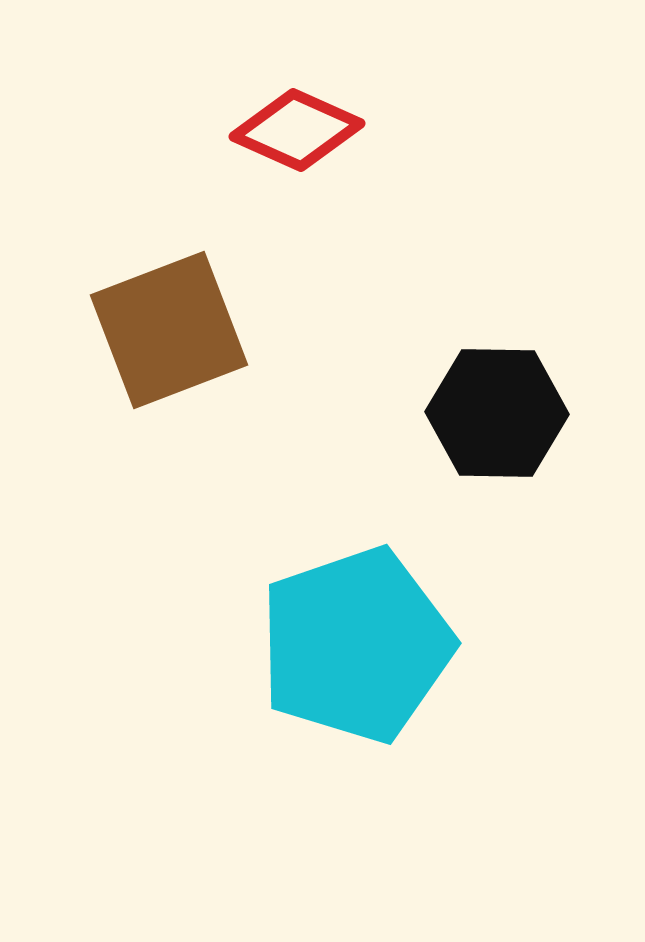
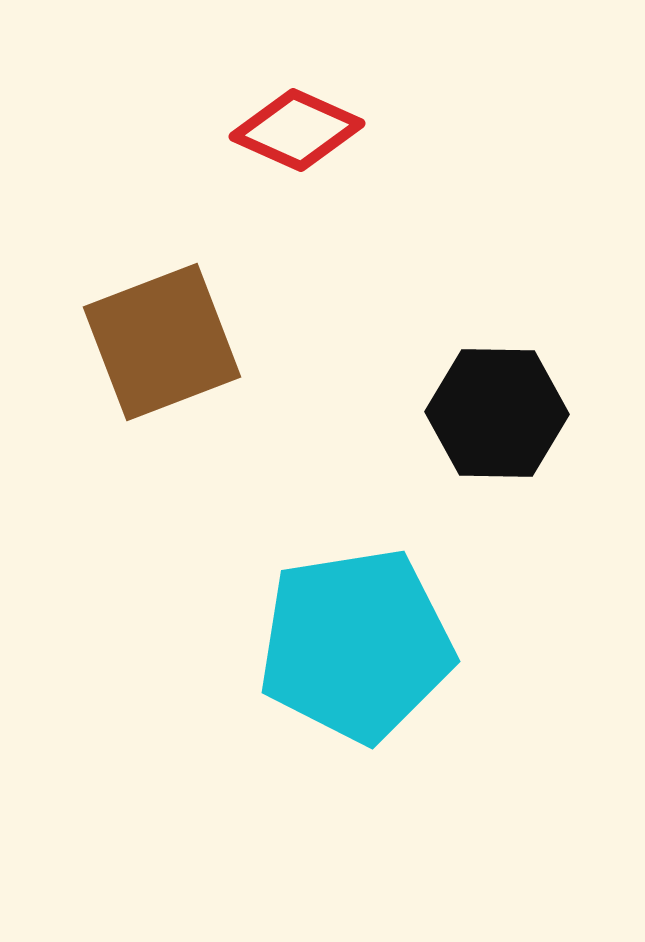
brown square: moved 7 px left, 12 px down
cyan pentagon: rotated 10 degrees clockwise
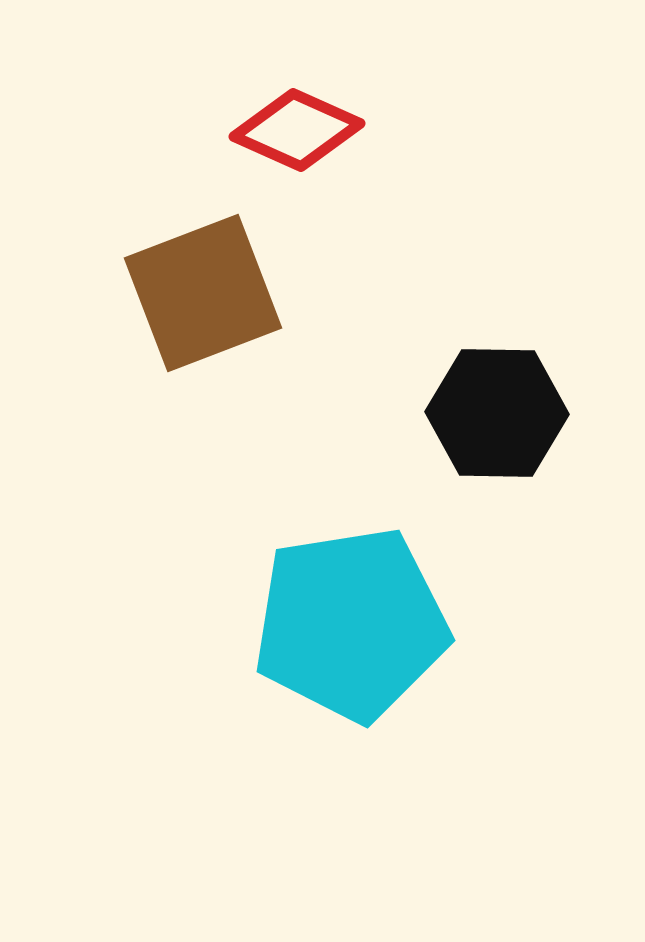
brown square: moved 41 px right, 49 px up
cyan pentagon: moved 5 px left, 21 px up
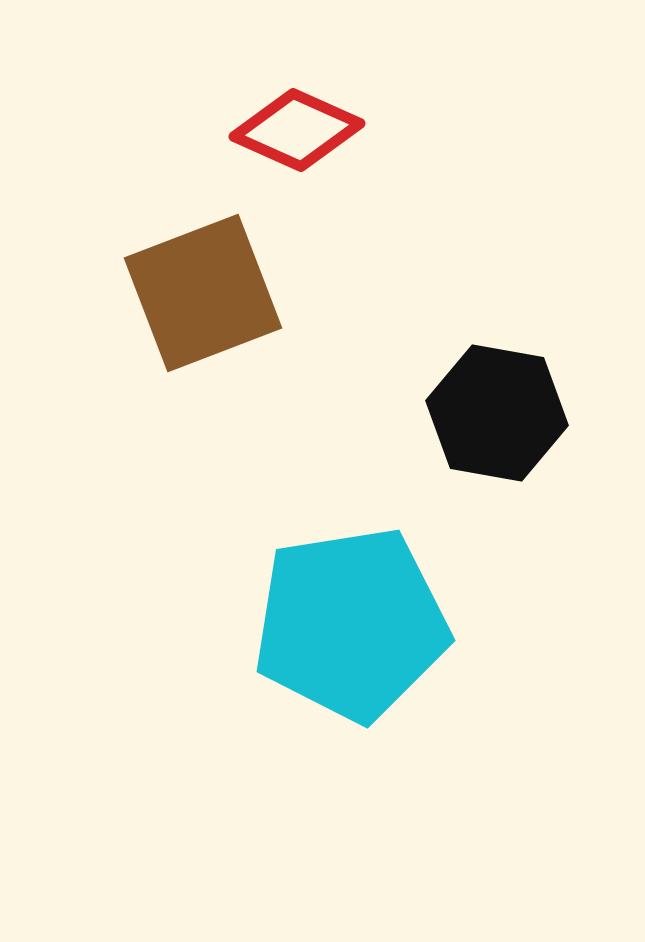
black hexagon: rotated 9 degrees clockwise
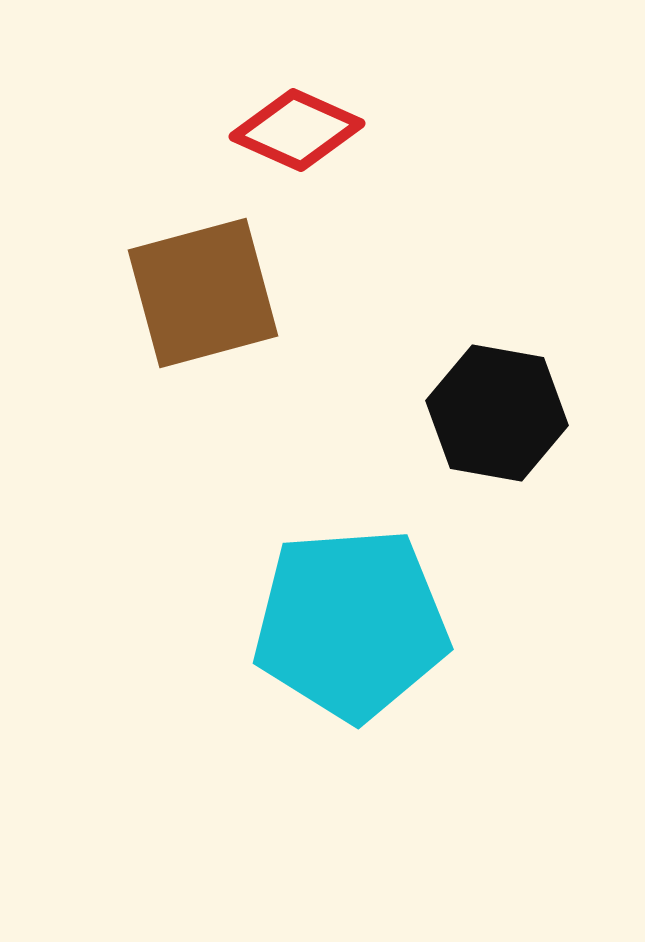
brown square: rotated 6 degrees clockwise
cyan pentagon: rotated 5 degrees clockwise
